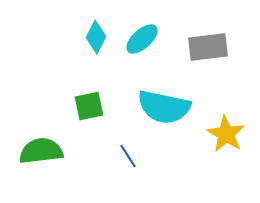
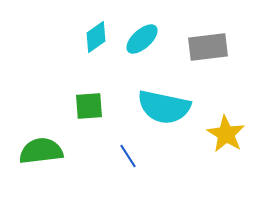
cyan diamond: rotated 28 degrees clockwise
green square: rotated 8 degrees clockwise
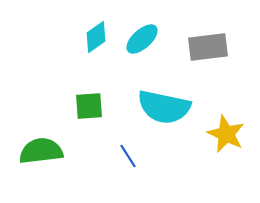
yellow star: rotated 6 degrees counterclockwise
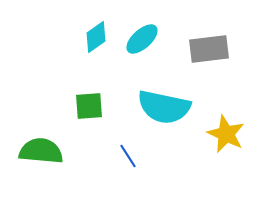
gray rectangle: moved 1 px right, 2 px down
green semicircle: rotated 12 degrees clockwise
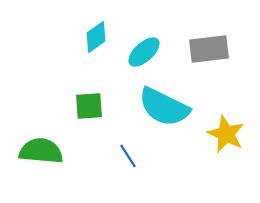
cyan ellipse: moved 2 px right, 13 px down
cyan semicircle: rotated 14 degrees clockwise
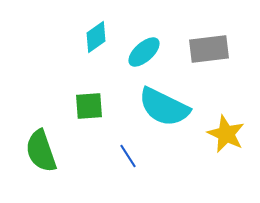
green semicircle: rotated 114 degrees counterclockwise
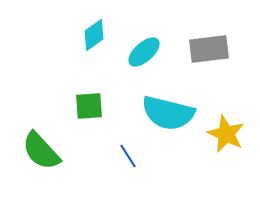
cyan diamond: moved 2 px left, 2 px up
cyan semicircle: moved 4 px right, 6 px down; rotated 12 degrees counterclockwise
green semicircle: rotated 24 degrees counterclockwise
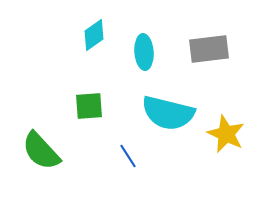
cyan ellipse: rotated 52 degrees counterclockwise
